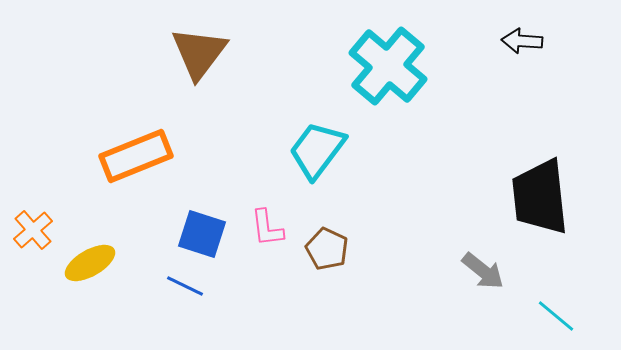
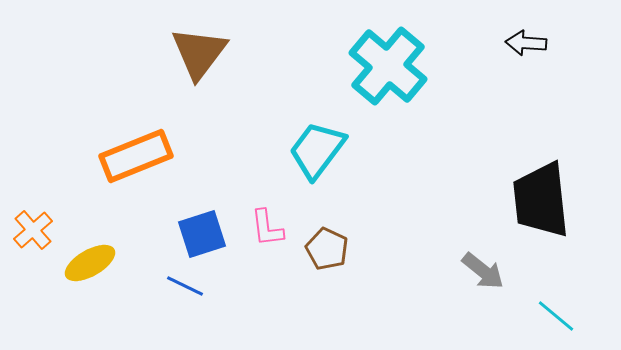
black arrow: moved 4 px right, 2 px down
black trapezoid: moved 1 px right, 3 px down
blue square: rotated 36 degrees counterclockwise
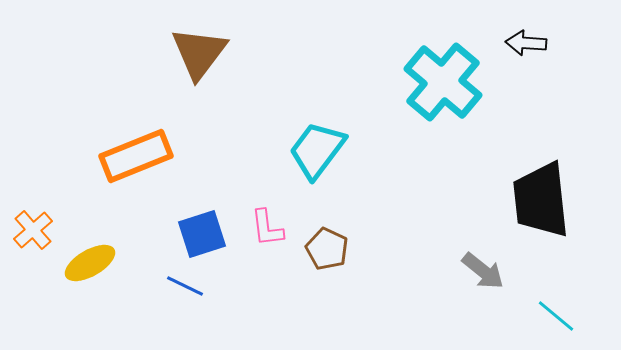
cyan cross: moved 55 px right, 16 px down
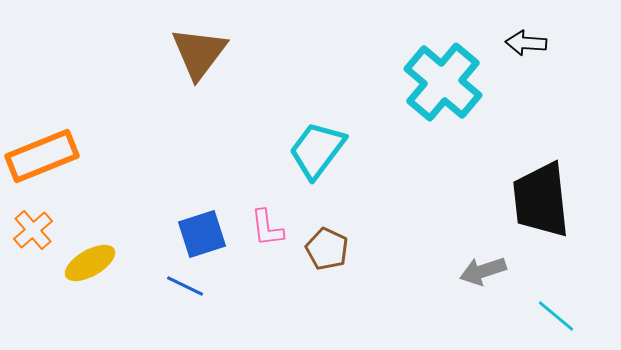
orange rectangle: moved 94 px left
gray arrow: rotated 123 degrees clockwise
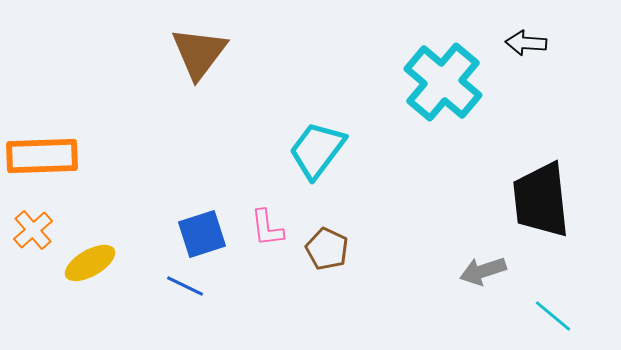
orange rectangle: rotated 20 degrees clockwise
cyan line: moved 3 px left
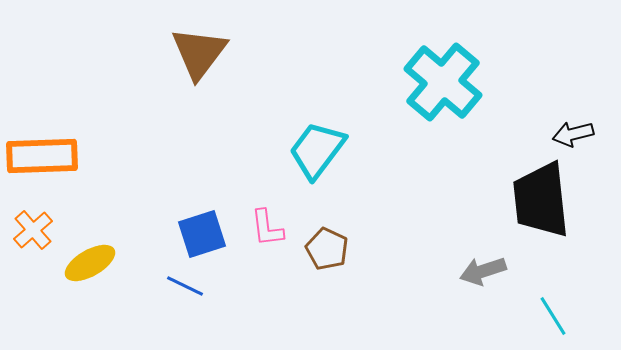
black arrow: moved 47 px right, 91 px down; rotated 18 degrees counterclockwise
cyan line: rotated 18 degrees clockwise
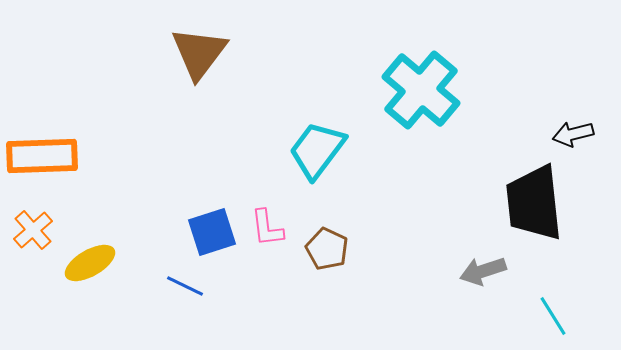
cyan cross: moved 22 px left, 8 px down
black trapezoid: moved 7 px left, 3 px down
blue square: moved 10 px right, 2 px up
